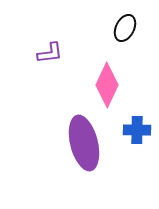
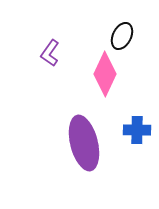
black ellipse: moved 3 px left, 8 px down
purple L-shape: rotated 132 degrees clockwise
pink diamond: moved 2 px left, 11 px up
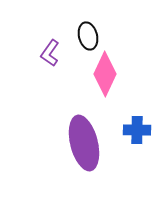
black ellipse: moved 34 px left; rotated 40 degrees counterclockwise
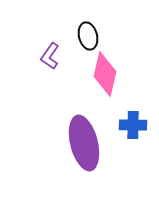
purple L-shape: moved 3 px down
pink diamond: rotated 12 degrees counterclockwise
blue cross: moved 4 px left, 5 px up
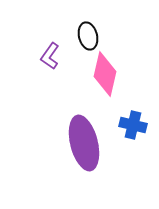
blue cross: rotated 12 degrees clockwise
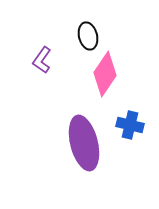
purple L-shape: moved 8 px left, 4 px down
pink diamond: rotated 21 degrees clockwise
blue cross: moved 3 px left
